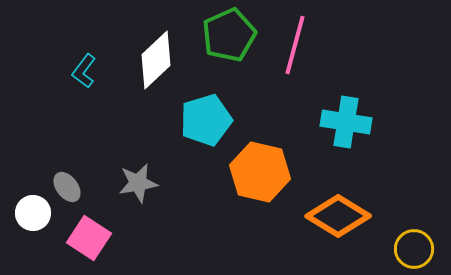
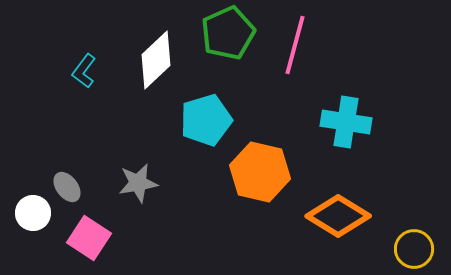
green pentagon: moved 1 px left, 2 px up
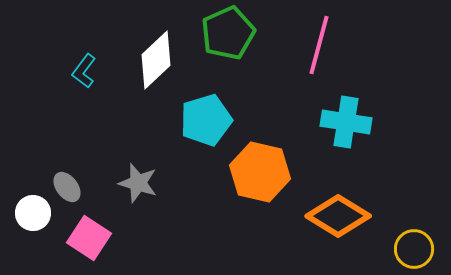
pink line: moved 24 px right
gray star: rotated 27 degrees clockwise
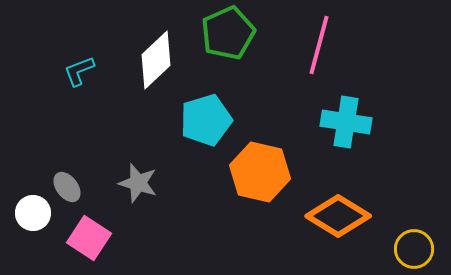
cyan L-shape: moved 5 px left; rotated 32 degrees clockwise
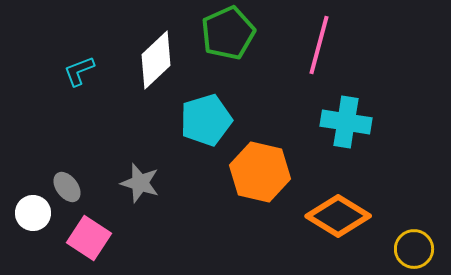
gray star: moved 2 px right
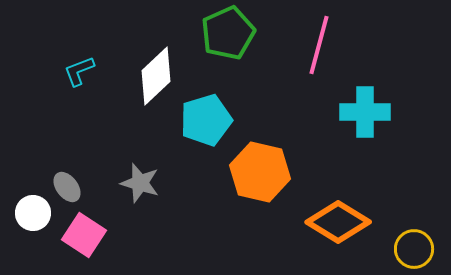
white diamond: moved 16 px down
cyan cross: moved 19 px right, 10 px up; rotated 9 degrees counterclockwise
orange diamond: moved 6 px down
pink square: moved 5 px left, 3 px up
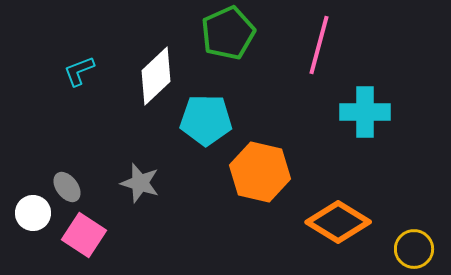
cyan pentagon: rotated 18 degrees clockwise
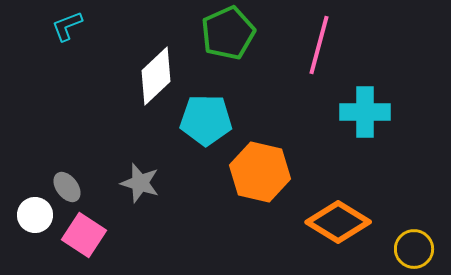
cyan L-shape: moved 12 px left, 45 px up
white circle: moved 2 px right, 2 px down
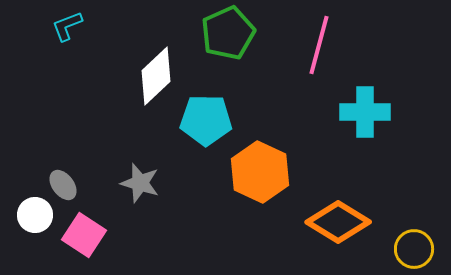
orange hexagon: rotated 12 degrees clockwise
gray ellipse: moved 4 px left, 2 px up
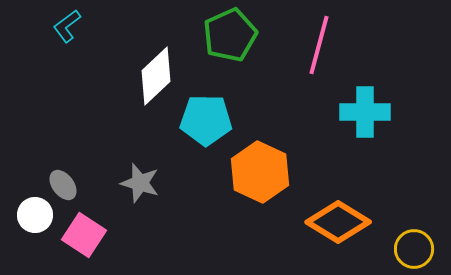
cyan L-shape: rotated 16 degrees counterclockwise
green pentagon: moved 2 px right, 2 px down
